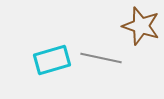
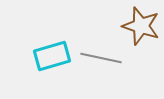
cyan rectangle: moved 4 px up
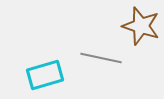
cyan rectangle: moved 7 px left, 19 px down
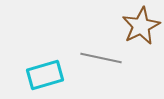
brown star: rotated 27 degrees clockwise
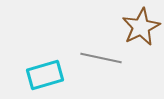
brown star: moved 1 px down
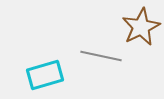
gray line: moved 2 px up
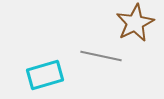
brown star: moved 6 px left, 4 px up
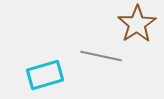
brown star: moved 2 px right, 1 px down; rotated 6 degrees counterclockwise
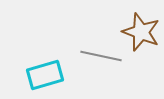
brown star: moved 4 px right, 8 px down; rotated 18 degrees counterclockwise
